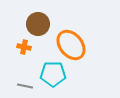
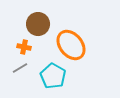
cyan pentagon: moved 2 px down; rotated 30 degrees clockwise
gray line: moved 5 px left, 18 px up; rotated 42 degrees counterclockwise
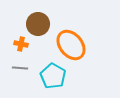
orange cross: moved 3 px left, 3 px up
gray line: rotated 35 degrees clockwise
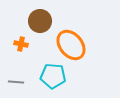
brown circle: moved 2 px right, 3 px up
gray line: moved 4 px left, 14 px down
cyan pentagon: rotated 25 degrees counterclockwise
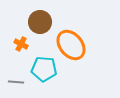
brown circle: moved 1 px down
orange cross: rotated 16 degrees clockwise
cyan pentagon: moved 9 px left, 7 px up
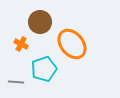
orange ellipse: moved 1 px right, 1 px up
cyan pentagon: rotated 25 degrees counterclockwise
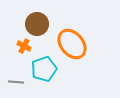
brown circle: moved 3 px left, 2 px down
orange cross: moved 3 px right, 2 px down
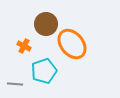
brown circle: moved 9 px right
cyan pentagon: moved 2 px down
gray line: moved 1 px left, 2 px down
